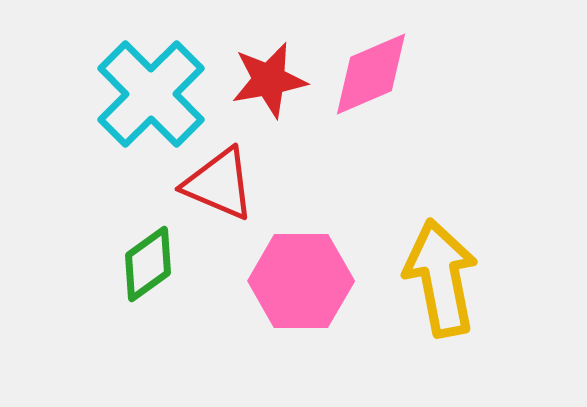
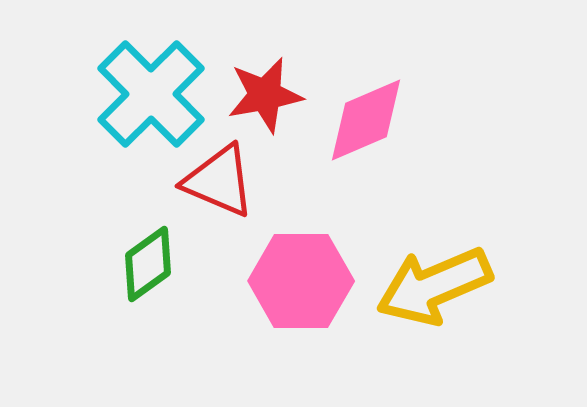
pink diamond: moved 5 px left, 46 px down
red star: moved 4 px left, 15 px down
red triangle: moved 3 px up
yellow arrow: moved 7 px left, 8 px down; rotated 102 degrees counterclockwise
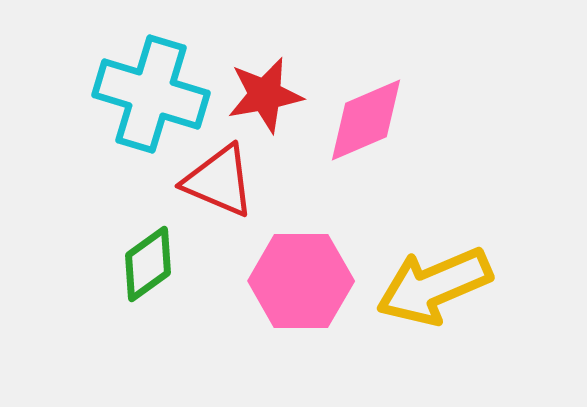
cyan cross: rotated 28 degrees counterclockwise
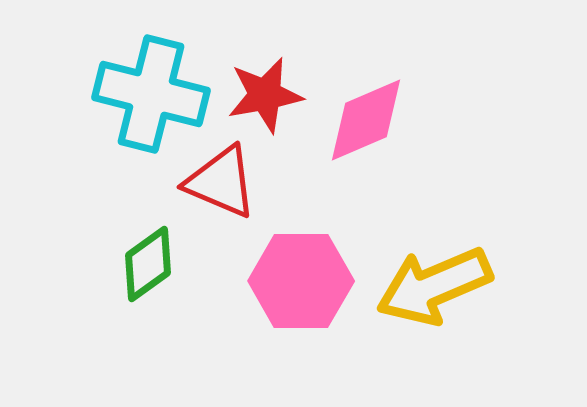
cyan cross: rotated 3 degrees counterclockwise
red triangle: moved 2 px right, 1 px down
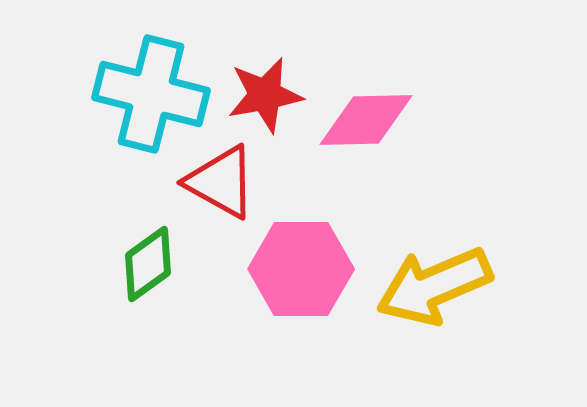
pink diamond: rotated 22 degrees clockwise
red triangle: rotated 6 degrees clockwise
pink hexagon: moved 12 px up
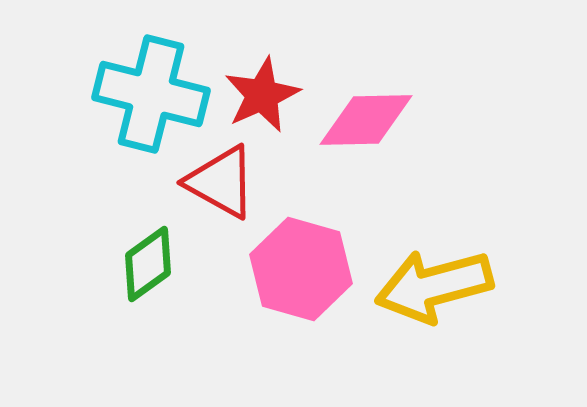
red star: moved 3 px left; rotated 14 degrees counterclockwise
pink hexagon: rotated 16 degrees clockwise
yellow arrow: rotated 8 degrees clockwise
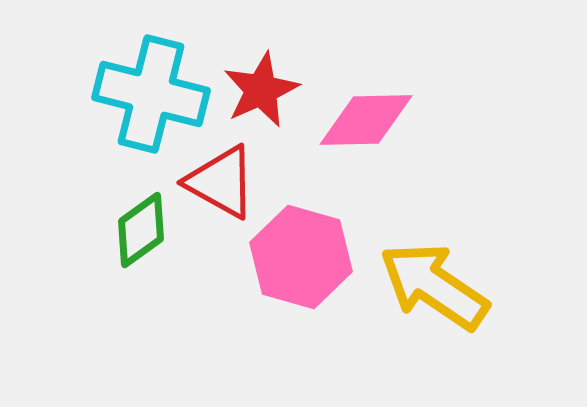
red star: moved 1 px left, 5 px up
green diamond: moved 7 px left, 34 px up
pink hexagon: moved 12 px up
yellow arrow: rotated 49 degrees clockwise
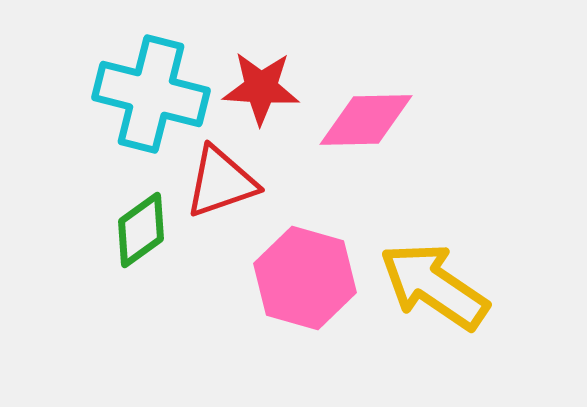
red star: moved 2 px up; rotated 28 degrees clockwise
red triangle: rotated 48 degrees counterclockwise
pink hexagon: moved 4 px right, 21 px down
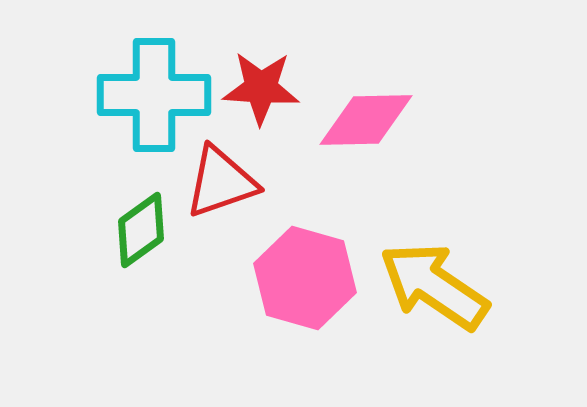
cyan cross: moved 3 px right, 1 px down; rotated 14 degrees counterclockwise
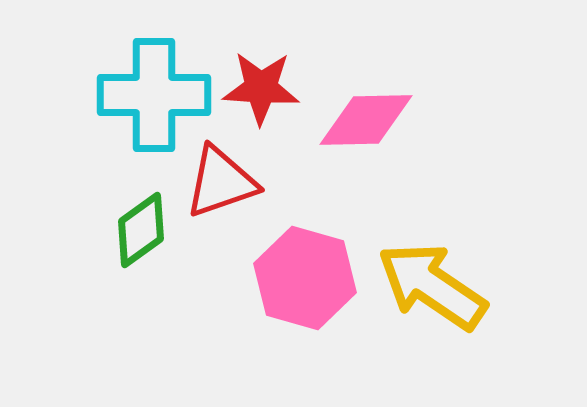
yellow arrow: moved 2 px left
